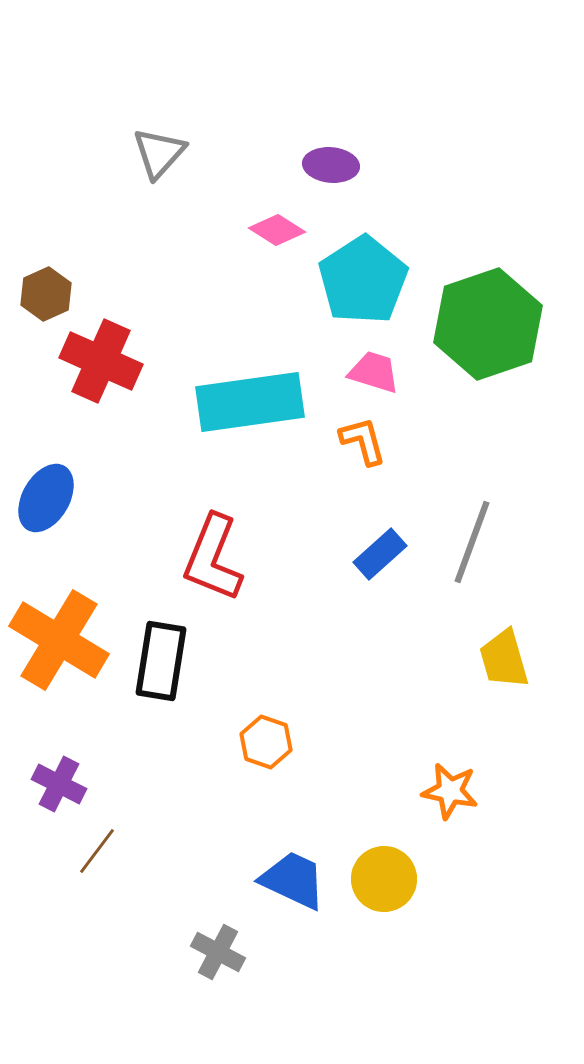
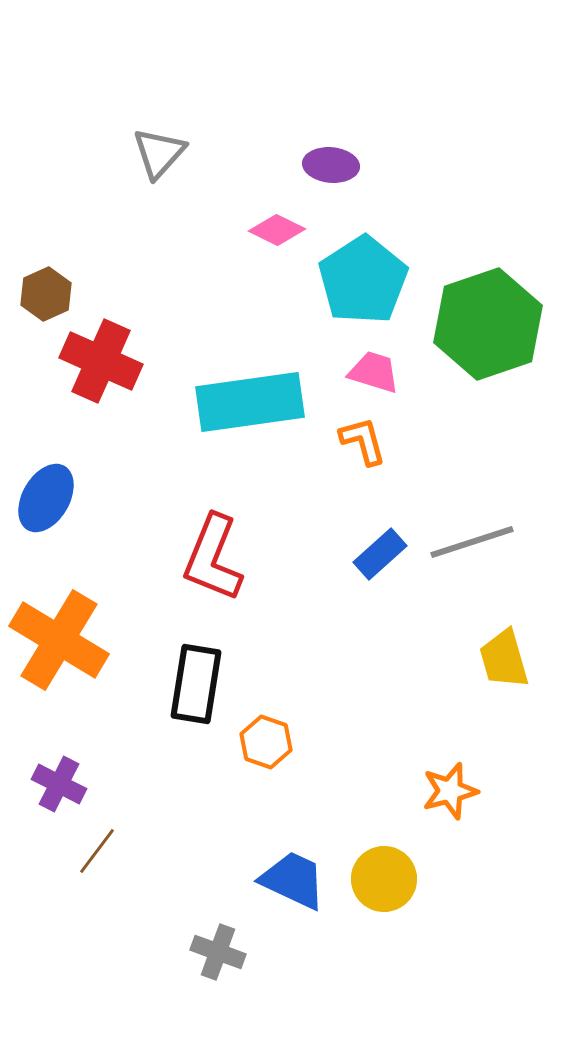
pink diamond: rotated 6 degrees counterclockwise
gray line: rotated 52 degrees clockwise
black rectangle: moved 35 px right, 23 px down
orange star: rotated 26 degrees counterclockwise
gray cross: rotated 8 degrees counterclockwise
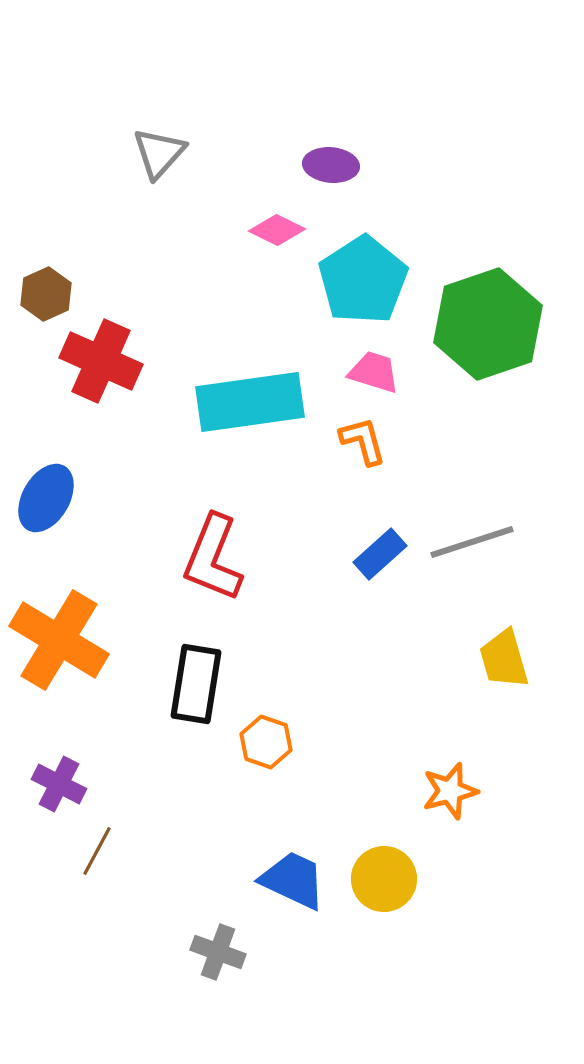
brown line: rotated 9 degrees counterclockwise
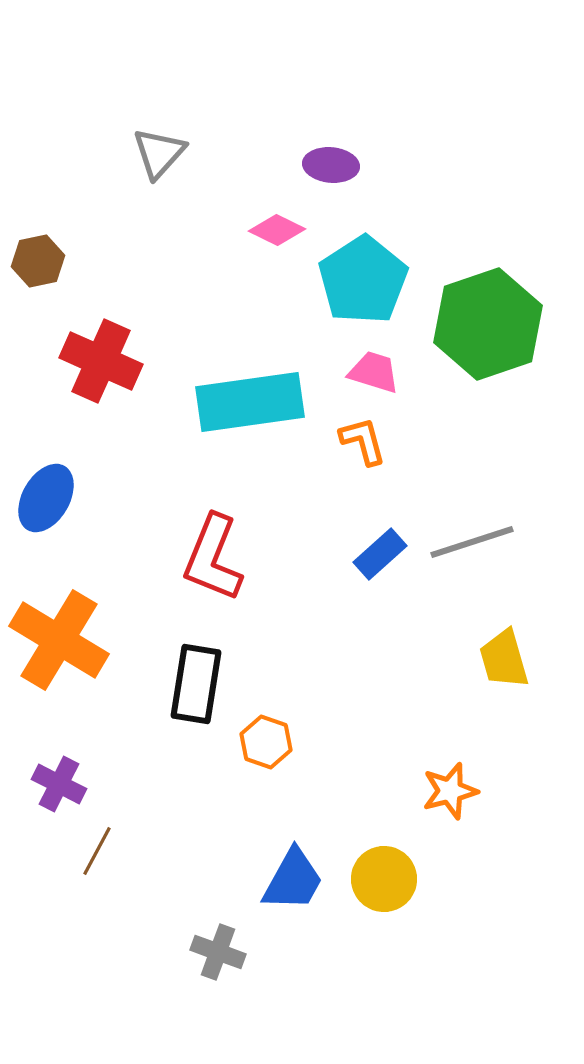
brown hexagon: moved 8 px left, 33 px up; rotated 12 degrees clockwise
blue trapezoid: rotated 94 degrees clockwise
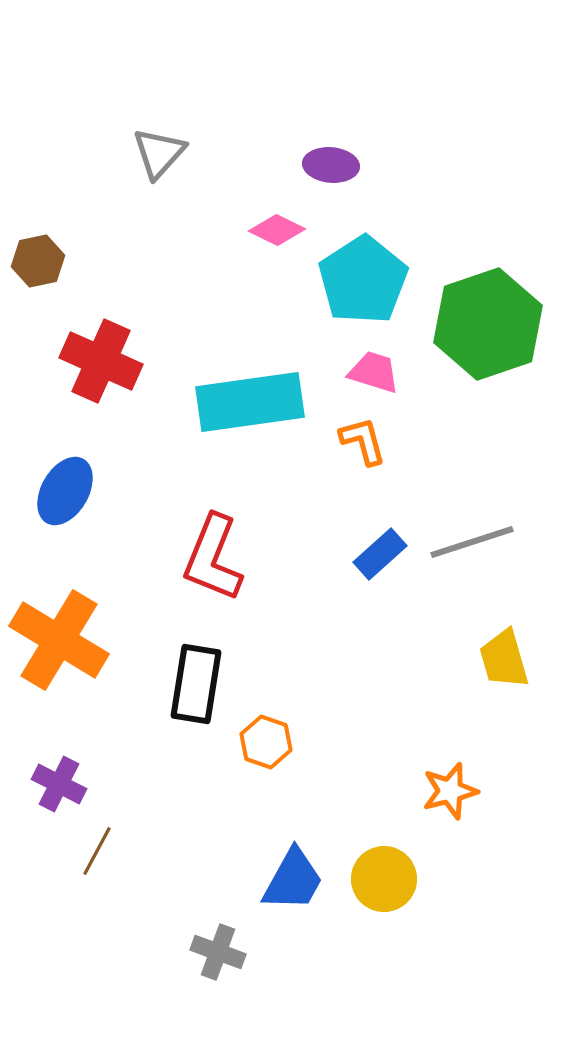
blue ellipse: moved 19 px right, 7 px up
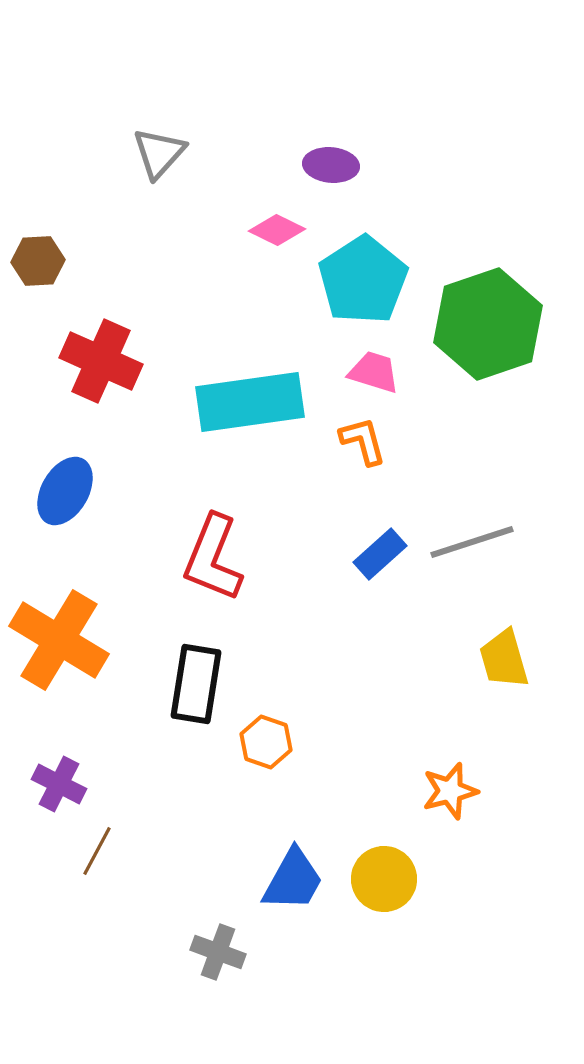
brown hexagon: rotated 9 degrees clockwise
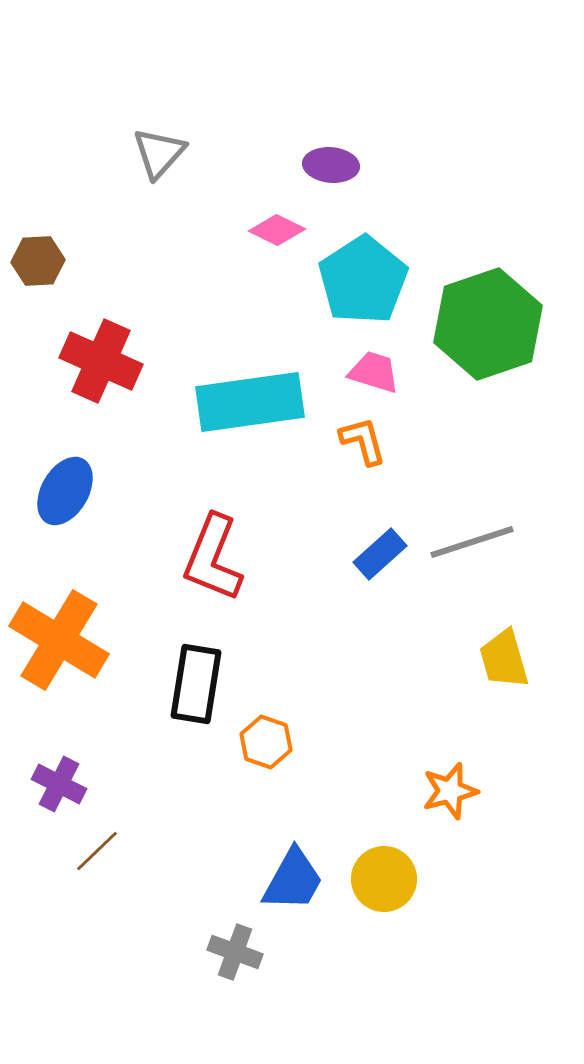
brown line: rotated 18 degrees clockwise
gray cross: moved 17 px right
